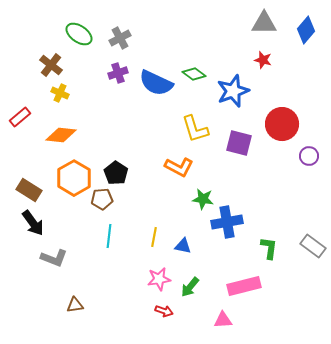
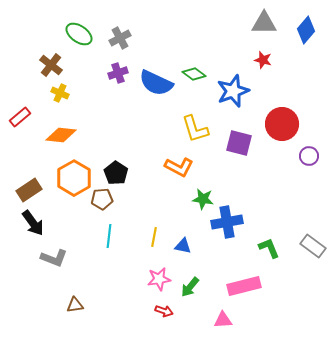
brown rectangle: rotated 65 degrees counterclockwise
green L-shape: rotated 30 degrees counterclockwise
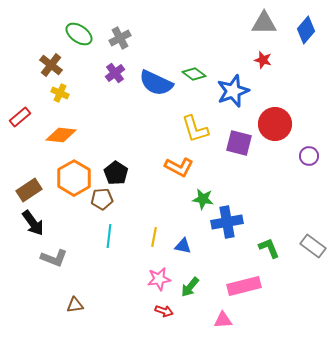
purple cross: moved 3 px left; rotated 18 degrees counterclockwise
red circle: moved 7 px left
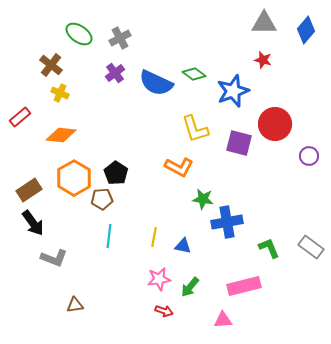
gray rectangle: moved 2 px left, 1 px down
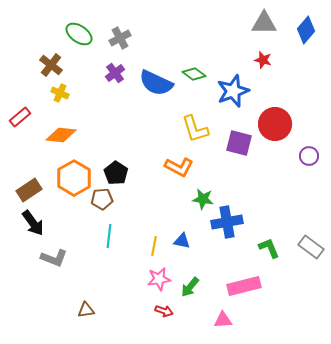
yellow line: moved 9 px down
blue triangle: moved 1 px left, 5 px up
brown triangle: moved 11 px right, 5 px down
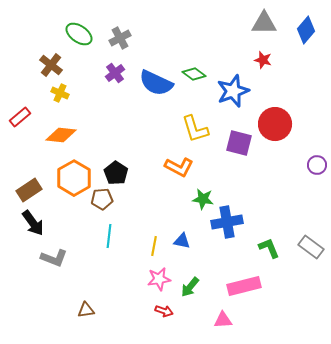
purple circle: moved 8 px right, 9 px down
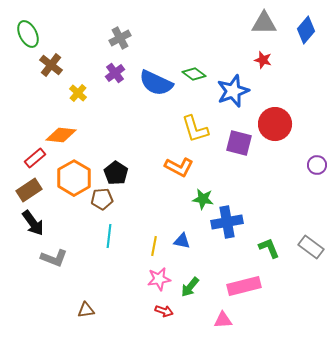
green ellipse: moved 51 px left; rotated 28 degrees clockwise
yellow cross: moved 18 px right; rotated 18 degrees clockwise
red rectangle: moved 15 px right, 41 px down
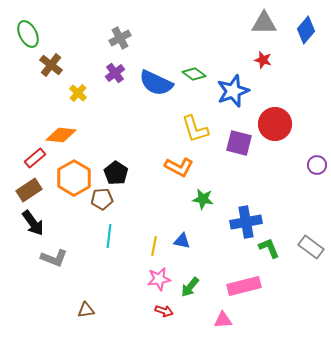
blue cross: moved 19 px right
